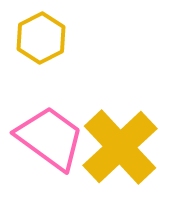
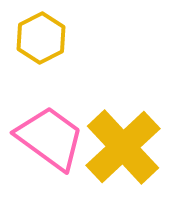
yellow cross: moved 3 px right
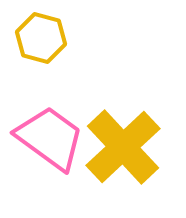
yellow hexagon: rotated 18 degrees counterclockwise
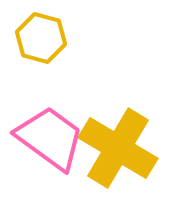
yellow cross: moved 5 px left, 1 px down; rotated 16 degrees counterclockwise
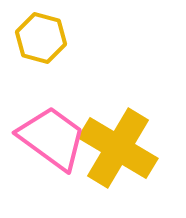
pink trapezoid: moved 2 px right
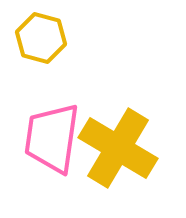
pink trapezoid: rotated 118 degrees counterclockwise
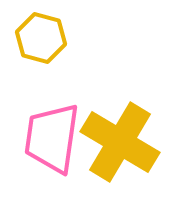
yellow cross: moved 2 px right, 6 px up
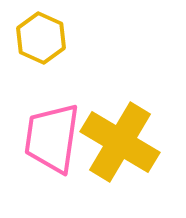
yellow hexagon: rotated 9 degrees clockwise
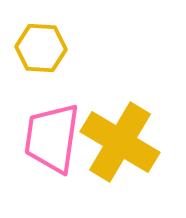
yellow hexagon: moved 10 px down; rotated 21 degrees counterclockwise
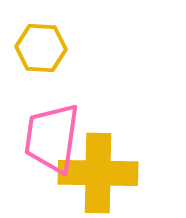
yellow cross: moved 22 px left, 31 px down; rotated 30 degrees counterclockwise
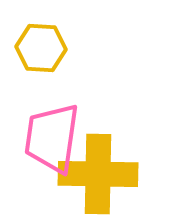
yellow cross: moved 1 px down
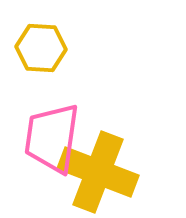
yellow cross: moved 2 px up; rotated 20 degrees clockwise
